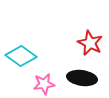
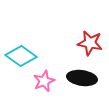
red star: rotated 15 degrees counterclockwise
pink star: moved 3 px up; rotated 15 degrees counterclockwise
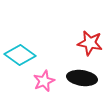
cyan diamond: moved 1 px left, 1 px up
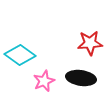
red star: rotated 15 degrees counterclockwise
black ellipse: moved 1 px left
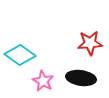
pink star: moved 1 px left; rotated 20 degrees counterclockwise
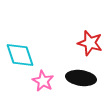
red star: rotated 20 degrees clockwise
cyan diamond: rotated 36 degrees clockwise
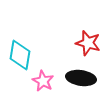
red star: moved 2 px left
cyan diamond: rotated 28 degrees clockwise
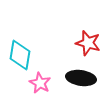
pink star: moved 3 px left, 2 px down
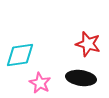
red star: moved 1 px down
cyan diamond: rotated 72 degrees clockwise
